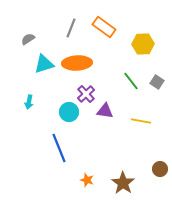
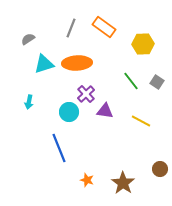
yellow line: rotated 18 degrees clockwise
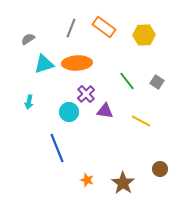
yellow hexagon: moved 1 px right, 9 px up
green line: moved 4 px left
blue line: moved 2 px left
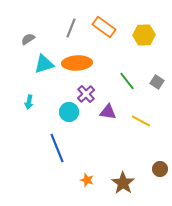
purple triangle: moved 3 px right, 1 px down
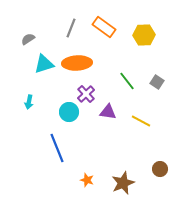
brown star: rotated 15 degrees clockwise
